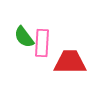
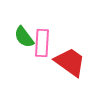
red trapezoid: rotated 36 degrees clockwise
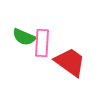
green semicircle: rotated 30 degrees counterclockwise
